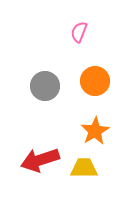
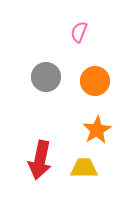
gray circle: moved 1 px right, 9 px up
orange star: moved 2 px right, 1 px up
red arrow: rotated 60 degrees counterclockwise
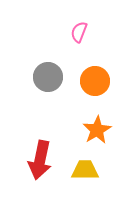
gray circle: moved 2 px right
yellow trapezoid: moved 1 px right, 2 px down
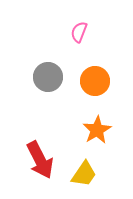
red arrow: rotated 39 degrees counterclockwise
yellow trapezoid: moved 1 px left, 4 px down; rotated 124 degrees clockwise
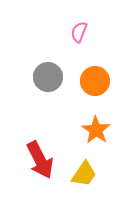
orange star: moved 1 px left; rotated 8 degrees counterclockwise
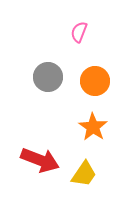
orange star: moved 3 px left, 3 px up
red arrow: rotated 42 degrees counterclockwise
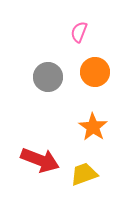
orange circle: moved 9 px up
yellow trapezoid: rotated 144 degrees counterclockwise
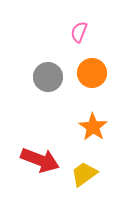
orange circle: moved 3 px left, 1 px down
yellow trapezoid: rotated 16 degrees counterclockwise
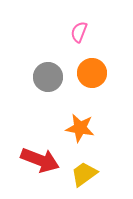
orange star: moved 13 px left, 1 px down; rotated 24 degrees counterclockwise
